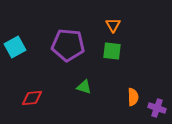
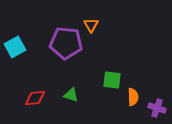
orange triangle: moved 22 px left
purple pentagon: moved 2 px left, 2 px up
green square: moved 29 px down
green triangle: moved 13 px left, 8 px down
red diamond: moved 3 px right
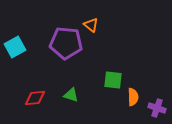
orange triangle: rotated 21 degrees counterclockwise
green square: moved 1 px right
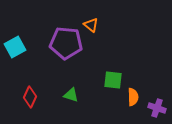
red diamond: moved 5 px left, 1 px up; rotated 60 degrees counterclockwise
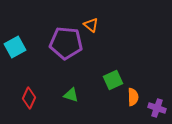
green square: rotated 30 degrees counterclockwise
red diamond: moved 1 px left, 1 px down
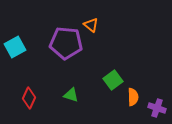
green square: rotated 12 degrees counterclockwise
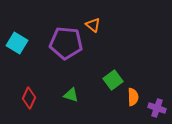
orange triangle: moved 2 px right
cyan square: moved 2 px right, 4 px up; rotated 30 degrees counterclockwise
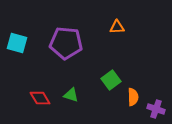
orange triangle: moved 24 px right, 2 px down; rotated 42 degrees counterclockwise
cyan square: rotated 15 degrees counterclockwise
green square: moved 2 px left
red diamond: moved 11 px right; rotated 55 degrees counterclockwise
purple cross: moved 1 px left, 1 px down
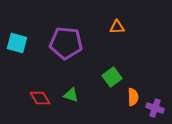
green square: moved 1 px right, 3 px up
purple cross: moved 1 px left, 1 px up
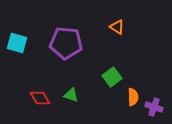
orange triangle: rotated 35 degrees clockwise
purple cross: moved 1 px left, 1 px up
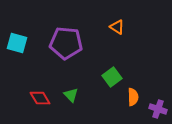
green triangle: rotated 28 degrees clockwise
purple cross: moved 4 px right, 2 px down
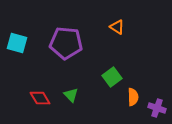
purple cross: moved 1 px left, 1 px up
